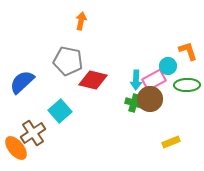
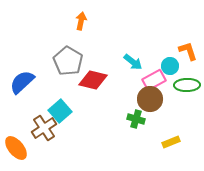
gray pentagon: rotated 20 degrees clockwise
cyan circle: moved 2 px right
cyan arrow: moved 3 px left, 18 px up; rotated 54 degrees counterclockwise
green cross: moved 2 px right, 16 px down
brown cross: moved 11 px right, 5 px up
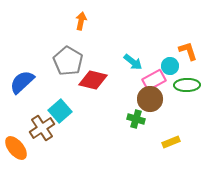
brown cross: moved 2 px left
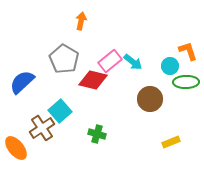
gray pentagon: moved 4 px left, 2 px up
pink rectangle: moved 44 px left, 19 px up; rotated 10 degrees counterclockwise
green ellipse: moved 1 px left, 3 px up
green cross: moved 39 px left, 15 px down
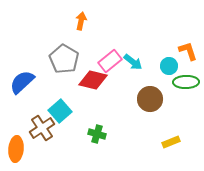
cyan circle: moved 1 px left
orange ellipse: moved 1 px down; rotated 45 degrees clockwise
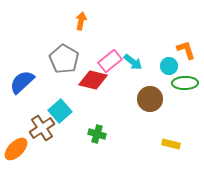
orange L-shape: moved 2 px left, 1 px up
green ellipse: moved 1 px left, 1 px down
yellow rectangle: moved 2 px down; rotated 36 degrees clockwise
orange ellipse: rotated 40 degrees clockwise
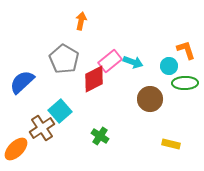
cyan arrow: rotated 18 degrees counterclockwise
red diamond: moved 1 px right, 1 px up; rotated 40 degrees counterclockwise
green cross: moved 3 px right, 2 px down; rotated 18 degrees clockwise
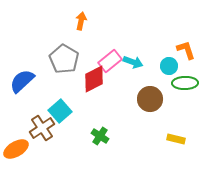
blue semicircle: moved 1 px up
yellow rectangle: moved 5 px right, 5 px up
orange ellipse: rotated 15 degrees clockwise
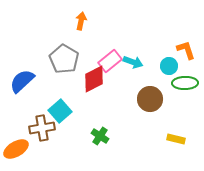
brown cross: rotated 25 degrees clockwise
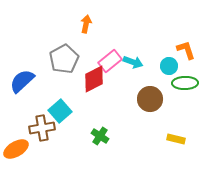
orange arrow: moved 5 px right, 3 px down
gray pentagon: rotated 12 degrees clockwise
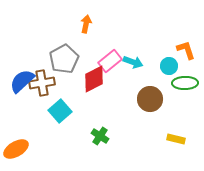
brown cross: moved 45 px up
